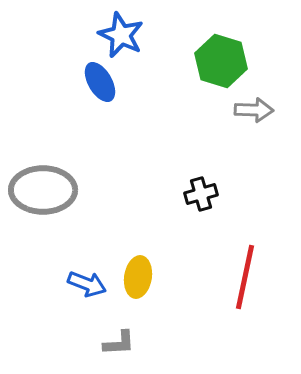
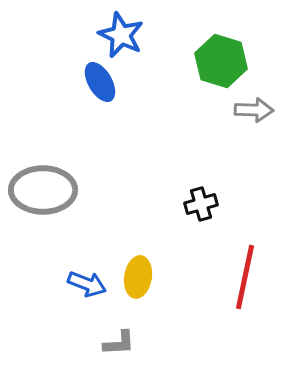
black cross: moved 10 px down
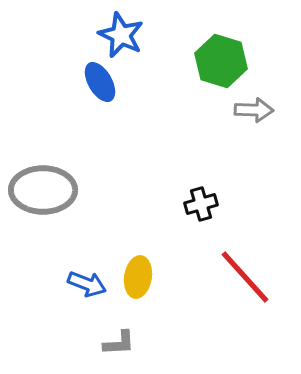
red line: rotated 54 degrees counterclockwise
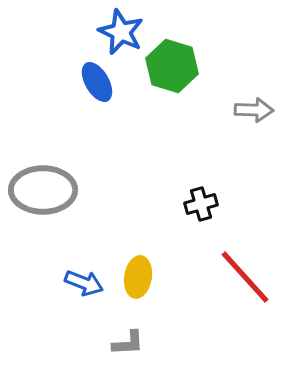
blue star: moved 3 px up
green hexagon: moved 49 px left, 5 px down
blue ellipse: moved 3 px left
blue arrow: moved 3 px left, 1 px up
gray L-shape: moved 9 px right
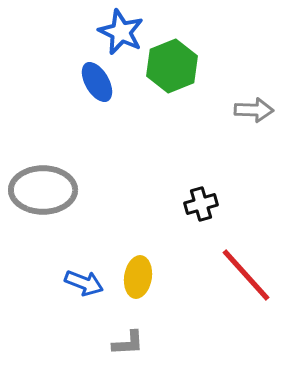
green hexagon: rotated 21 degrees clockwise
red line: moved 1 px right, 2 px up
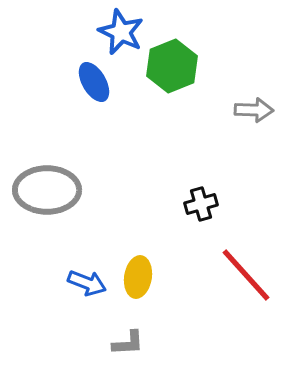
blue ellipse: moved 3 px left
gray ellipse: moved 4 px right
blue arrow: moved 3 px right
